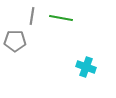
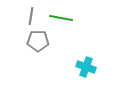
gray line: moved 1 px left
gray pentagon: moved 23 px right
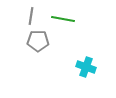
green line: moved 2 px right, 1 px down
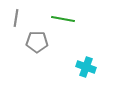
gray line: moved 15 px left, 2 px down
gray pentagon: moved 1 px left, 1 px down
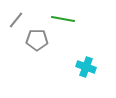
gray line: moved 2 px down; rotated 30 degrees clockwise
gray pentagon: moved 2 px up
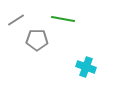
gray line: rotated 18 degrees clockwise
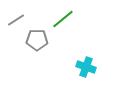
green line: rotated 50 degrees counterclockwise
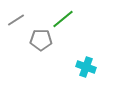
gray pentagon: moved 4 px right
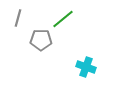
gray line: moved 2 px right, 2 px up; rotated 42 degrees counterclockwise
